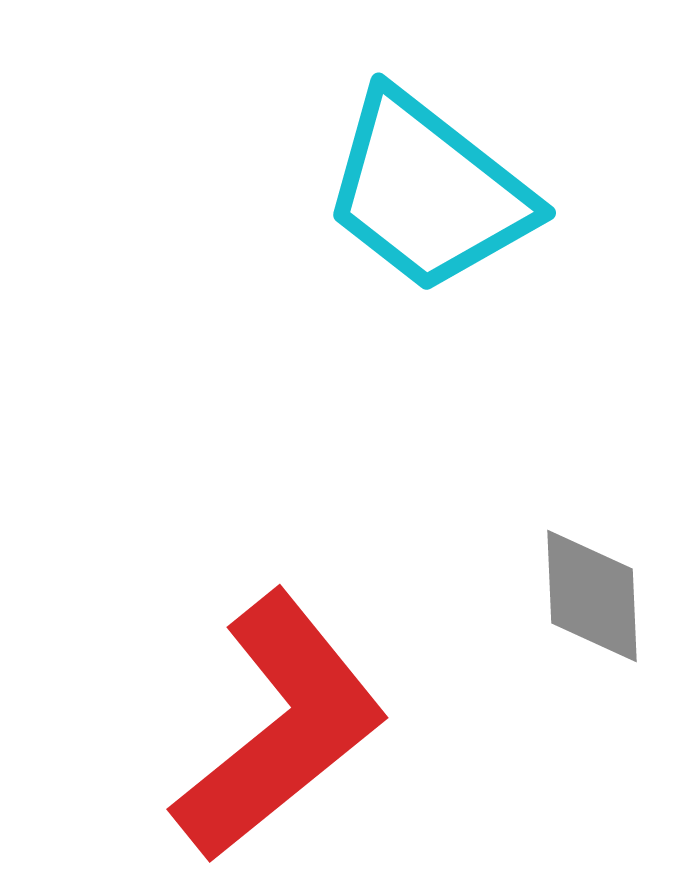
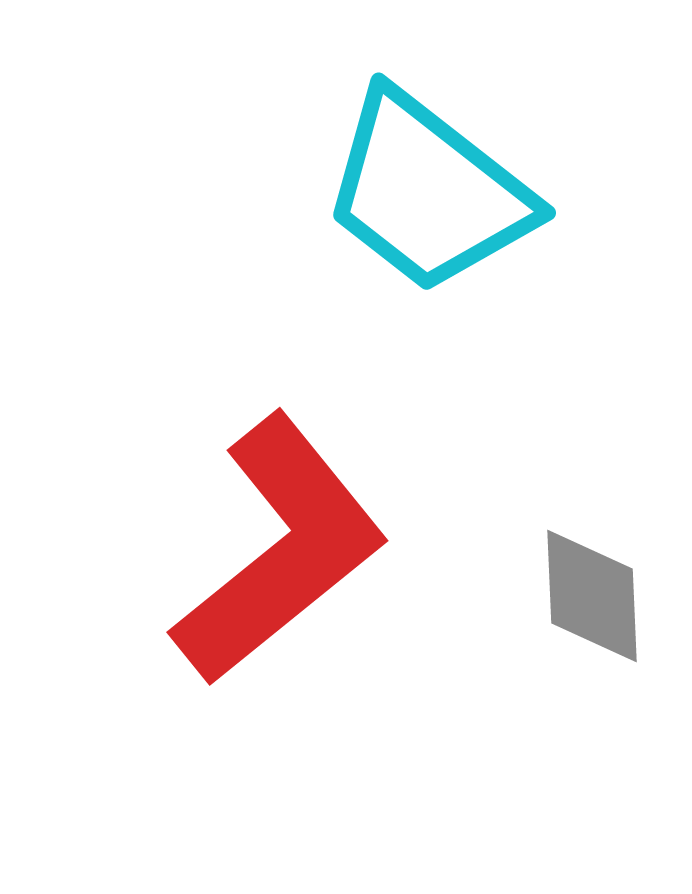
red L-shape: moved 177 px up
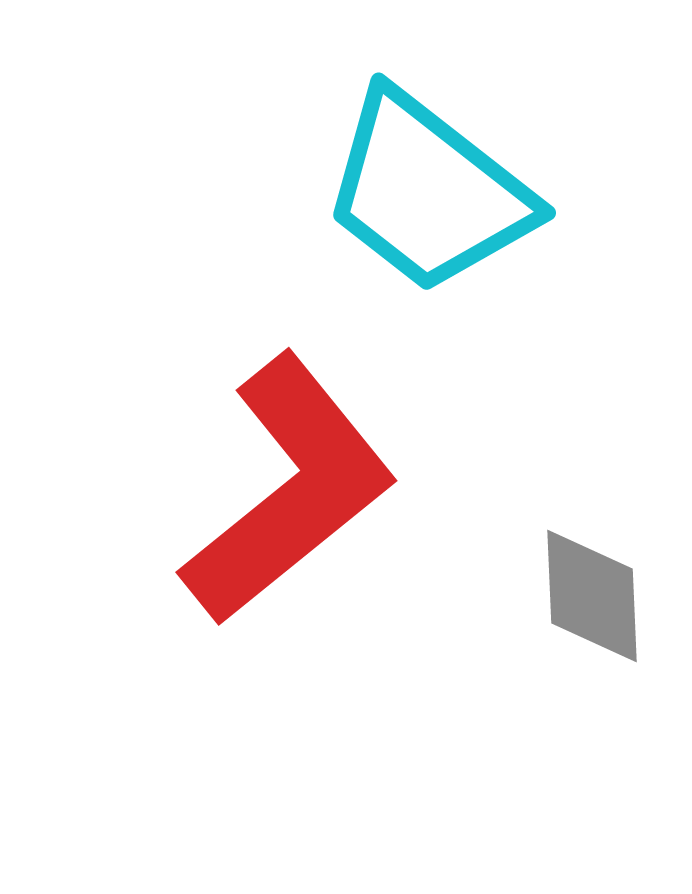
red L-shape: moved 9 px right, 60 px up
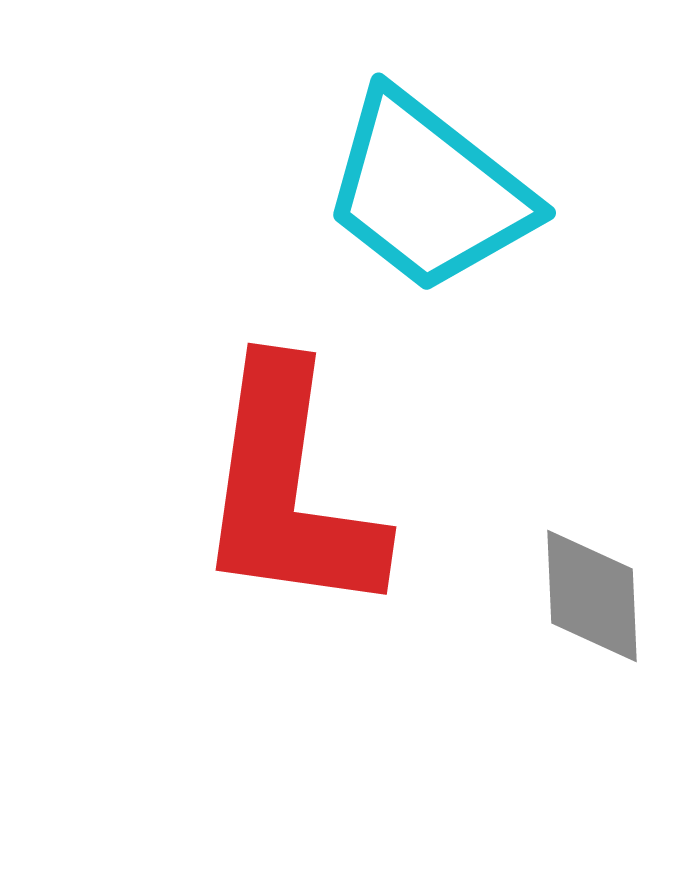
red L-shape: rotated 137 degrees clockwise
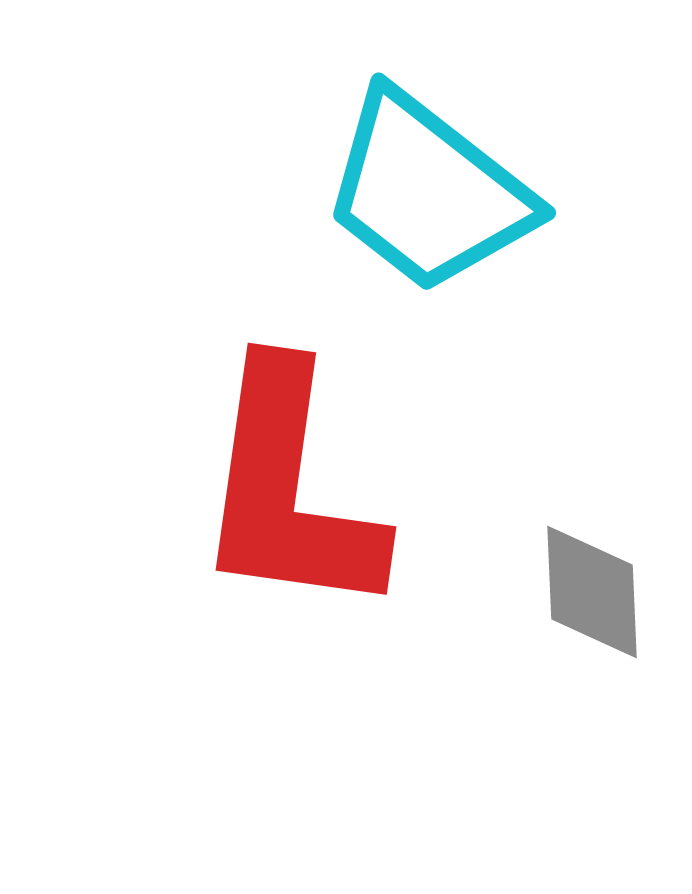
gray diamond: moved 4 px up
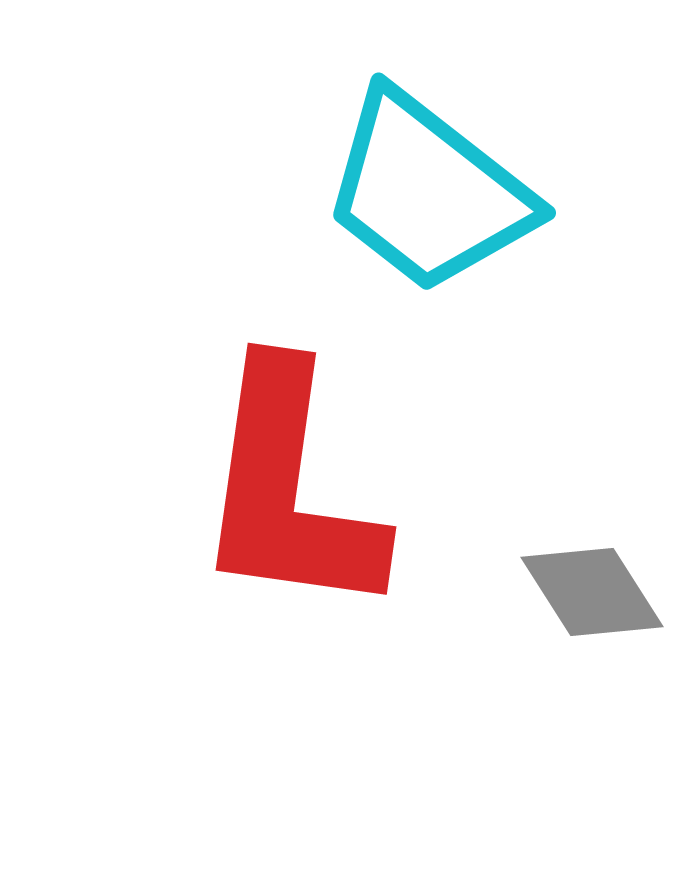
gray diamond: rotated 30 degrees counterclockwise
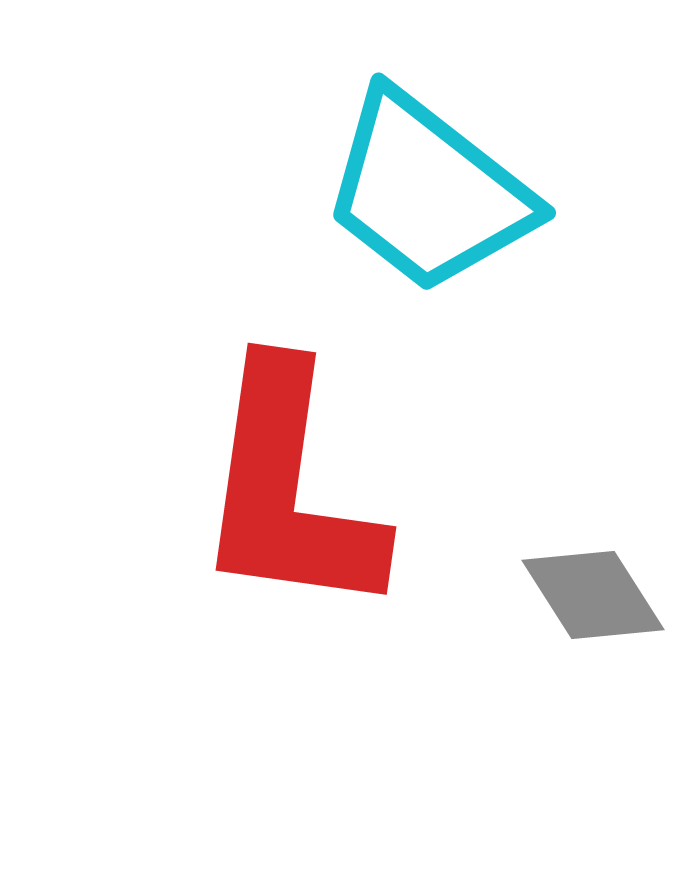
gray diamond: moved 1 px right, 3 px down
